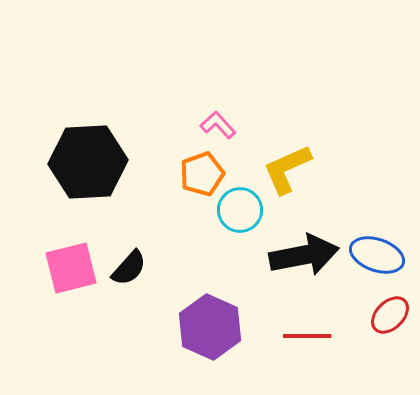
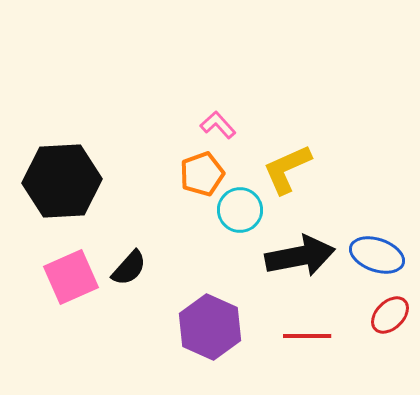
black hexagon: moved 26 px left, 19 px down
black arrow: moved 4 px left, 1 px down
pink square: moved 9 px down; rotated 10 degrees counterclockwise
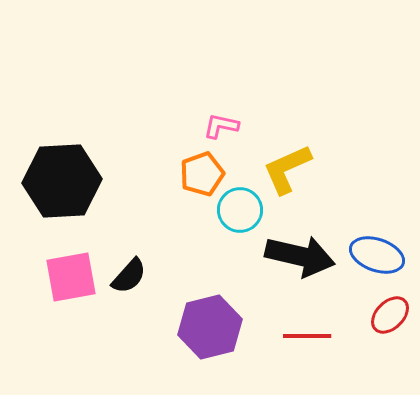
pink L-shape: moved 3 px right, 1 px down; rotated 36 degrees counterclockwise
black arrow: rotated 24 degrees clockwise
black semicircle: moved 8 px down
pink square: rotated 14 degrees clockwise
purple hexagon: rotated 22 degrees clockwise
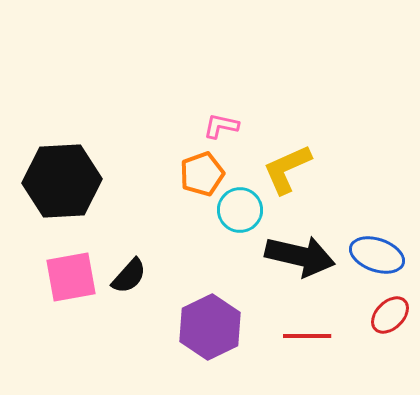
purple hexagon: rotated 12 degrees counterclockwise
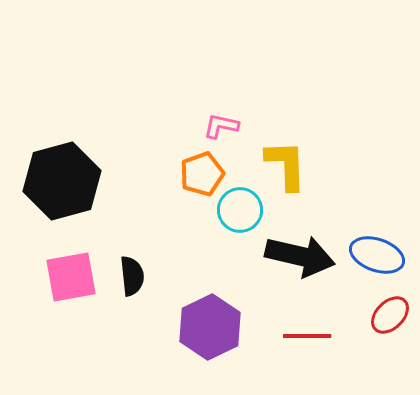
yellow L-shape: moved 1 px left, 4 px up; rotated 112 degrees clockwise
black hexagon: rotated 12 degrees counterclockwise
black semicircle: moved 3 px right; rotated 48 degrees counterclockwise
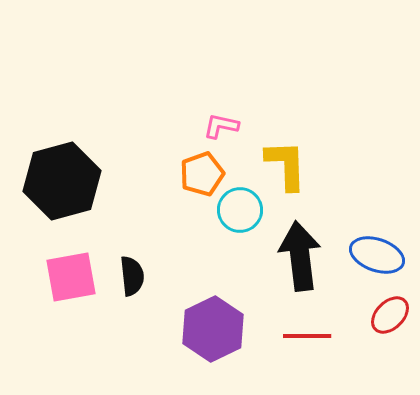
black arrow: rotated 110 degrees counterclockwise
purple hexagon: moved 3 px right, 2 px down
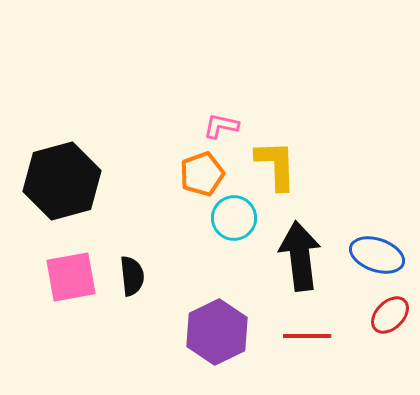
yellow L-shape: moved 10 px left
cyan circle: moved 6 px left, 8 px down
purple hexagon: moved 4 px right, 3 px down
